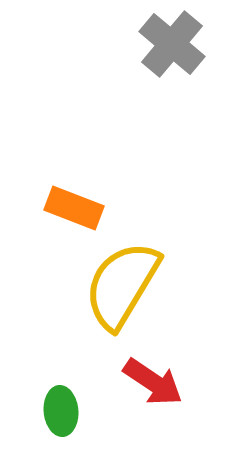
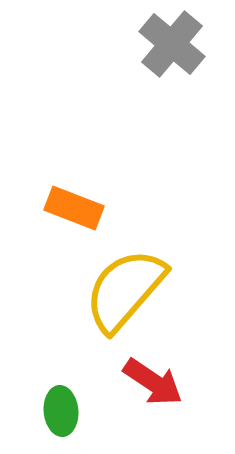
yellow semicircle: moved 3 px right, 5 px down; rotated 10 degrees clockwise
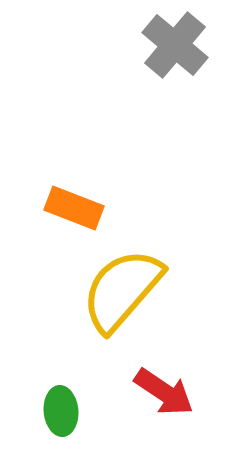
gray cross: moved 3 px right, 1 px down
yellow semicircle: moved 3 px left
red arrow: moved 11 px right, 10 px down
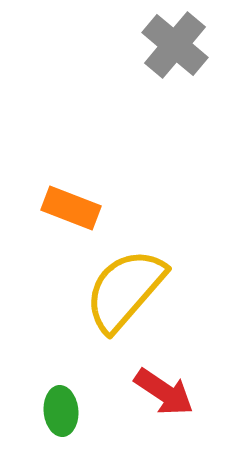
orange rectangle: moved 3 px left
yellow semicircle: moved 3 px right
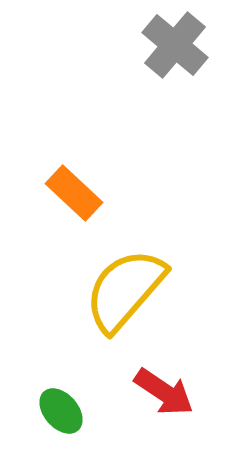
orange rectangle: moved 3 px right, 15 px up; rotated 22 degrees clockwise
green ellipse: rotated 36 degrees counterclockwise
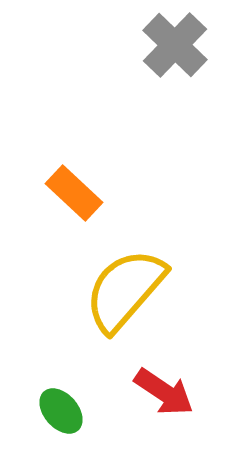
gray cross: rotated 4 degrees clockwise
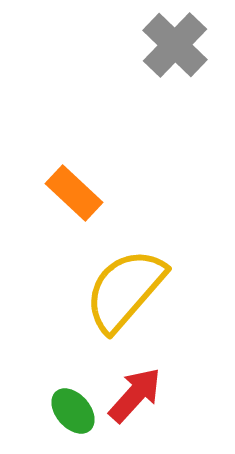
red arrow: moved 29 px left, 3 px down; rotated 82 degrees counterclockwise
green ellipse: moved 12 px right
